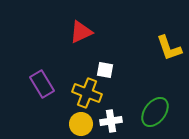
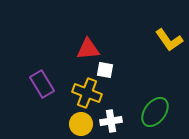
red triangle: moved 7 px right, 17 px down; rotated 20 degrees clockwise
yellow L-shape: moved 8 px up; rotated 16 degrees counterclockwise
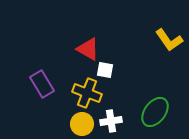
red triangle: rotated 35 degrees clockwise
yellow circle: moved 1 px right
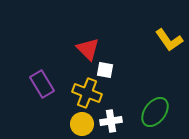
red triangle: rotated 15 degrees clockwise
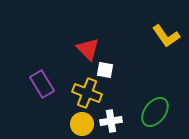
yellow L-shape: moved 3 px left, 4 px up
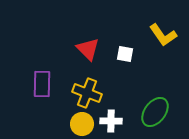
yellow L-shape: moved 3 px left, 1 px up
white square: moved 20 px right, 16 px up
purple rectangle: rotated 32 degrees clockwise
white cross: rotated 10 degrees clockwise
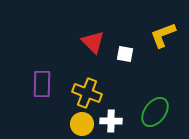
yellow L-shape: rotated 104 degrees clockwise
red triangle: moved 5 px right, 7 px up
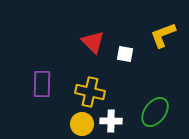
yellow cross: moved 3 px right, 1 px up; rotated 8 degrees counterclockwise
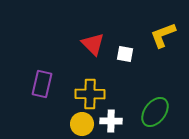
red triangle: moved 2 px down
purple rectangle: rotated 12 degrees clockwise
yellow cross: moved 2 px down; rotated 12 degrees counterclockwise
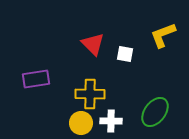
purple rectangle: moved 6 px left, 5 px up; rotated 68 degrees clockwise
yellow circle: moved 1 px left, 1 px up
